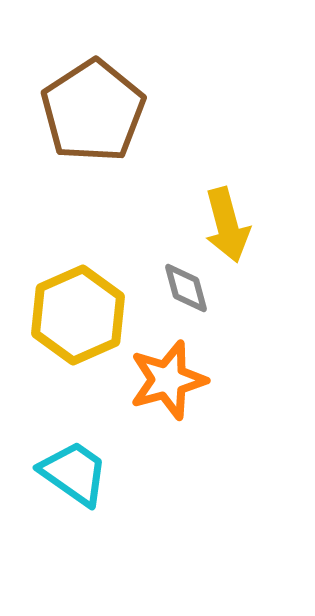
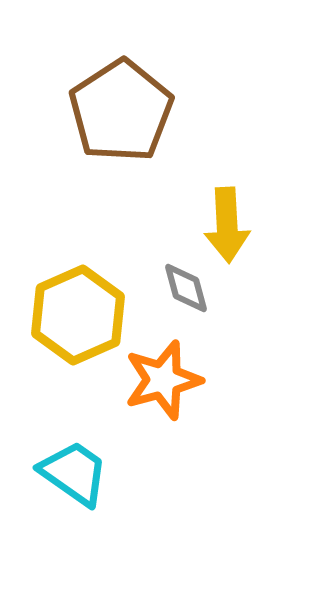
brown pentagon: moved 28 px right
yellow arrow: rotated 12 degrees clockwise
orange star: moved 5 px left
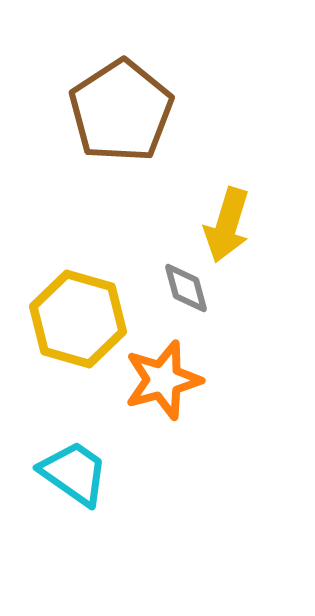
yellow arrow: rotated 20 degrees clockwise
yellow hexagon: moved 4 px down; rotated 20 degrees counterclockwise
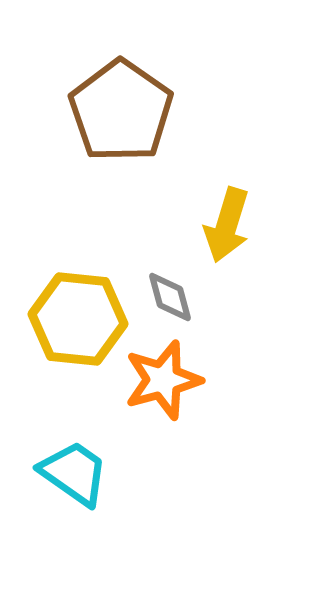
brown pentagon: rotated 4 degrees counterclockwise
gray diamond: moved 16 px left, 9 px down
yellow hexagon: rotated 10 degrees counterclockwise
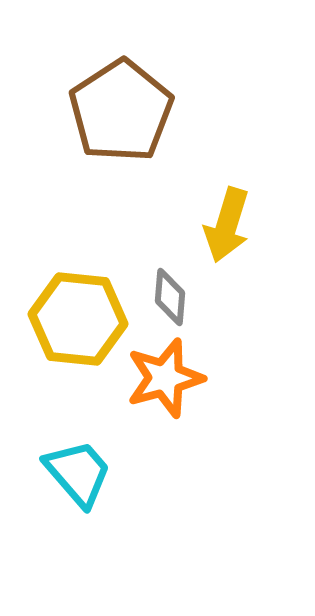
brown pentagon: rotated 4 degrees clockwise
gray diamond: rotated 20 degrees clockwise
orange star: moved 2 px right, 2 px up
cyan trapezoid: moved 4 px right; rotated 14 degrees clockwise
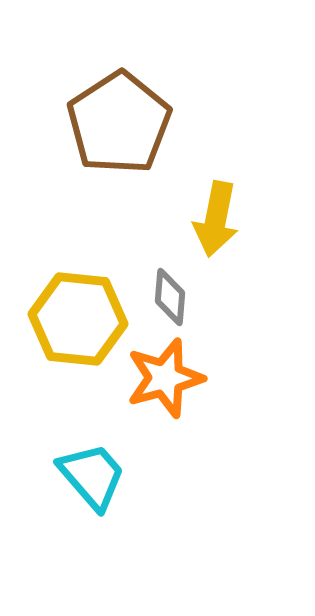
brown pentagon: moved 2 px left, 12 px down
yellow arrow: moved 11 px left, 6 px up; rotated 6 degrees counterclockwise
cyan trapezoid: moved 14 px right, 3 px down
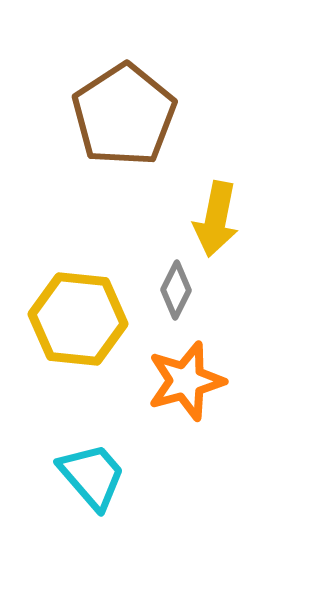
brown pentagon: moved 5 px right, 8 px up
gray diamond: moved 6 px right, 7 px up; rotated 22 degrees clockwise
orange star: moved 21 px right, 3 px down
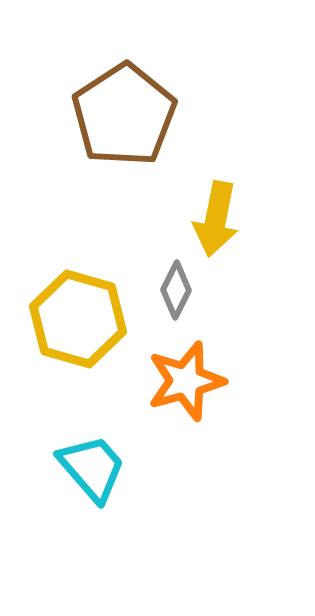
yellow hexagon: rotated 10 degrees clockwise
cyan trapezoid: moved 8 px up
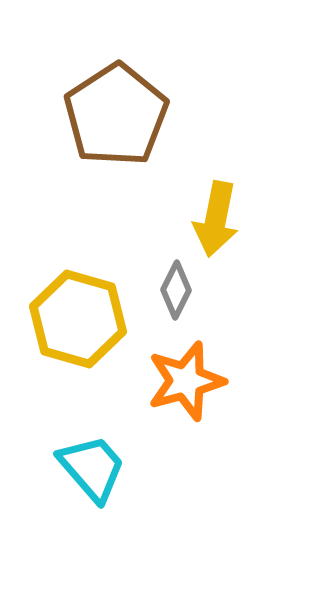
brown pentagon: moved 8 px left
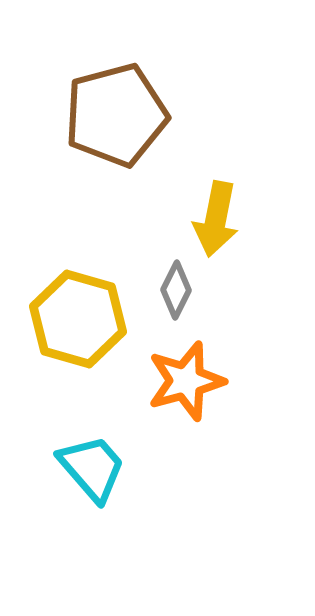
brown pentagon: rotated 18 degrees clockwise
